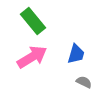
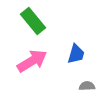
pink arrow: moved 4 px down
gray semicircle: moved 3 px right, 4 px down; rotated 28 degrees counterclockwise
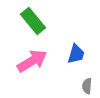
gray semicircle: rotated 84 degrees counterclockwise
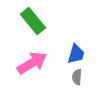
pink arrow: moved 2 px down
gray semicircle: moved 10 px left, 9 px up
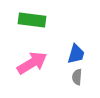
green rectangle: moved 1 px left, 1 px up; rotated 44 degrees counterclockwise
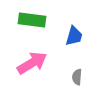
blue trapezoid: moved 2 px left, 18 px up
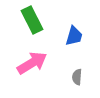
green rectangle: rotated 56 degrees clockwise
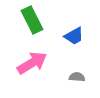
blue trapezoid: rotated 45 degrees clockwise
gray semicircle: rotated 91 degrees clockwise
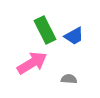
green rectangle: moved 13 px right, 10 px down
gray semicircle: moved 8 px left, 2 px down
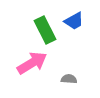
blue trapezoid: moved 15 px up
